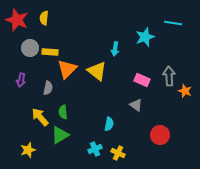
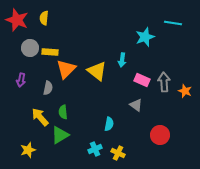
cyan arrow: moved 7 px right, 11 px down
orange triangle: moved 1 px left
gray arrow: moved 5 px left, 6 px down
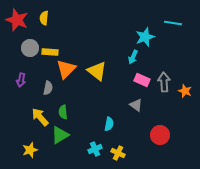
cyan arrow: moved 11 px right, 3 px up; rotated 16 degrees clockwise
yellow star: moved 2 px right
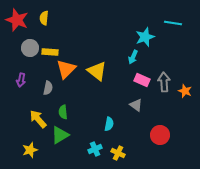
yellow arrow: moved 2 px left, 2 px down
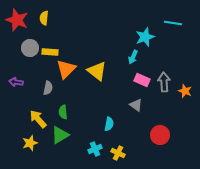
purple arrow: moved 5 px left, 2 px down; rotated 88 degrees clockwise
yellow star: moved 7 px up
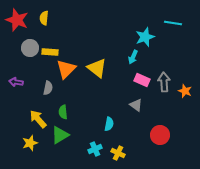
yellow triangle: moved 3 px up
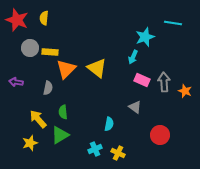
gray triangle: moved 1 px left, 2 px down
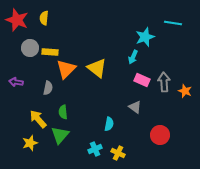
green triangle: rotated 18 degrees counterclockwise
